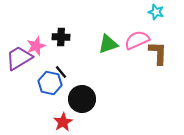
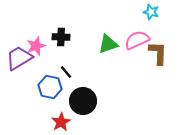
cyan star: moved 5 px left
black line: moved 5 px right
blue hexagon: moved 4 px down
black circle: moved 1 px right, 2 px down
red star: moved 2 px left
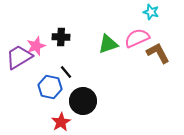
pink semicircle: moved 2 px up
brown L-shape: rotated 30 degrees counterclockwise
purple trapezoid: moved 1 px up
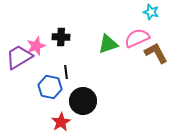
brown L-shape: moved 2 px left
black line: rotated 32 degrees clockwise
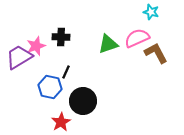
black line: rotated 32 degrees clockwise
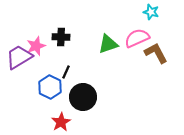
blue hexagon: rotated 15 degrees clockwise
black circle: moved 4 px up
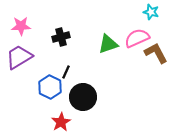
black cross: rotated 18 degrees counterclockwise
pink star: moved 15 px left, 20 px up; rotated 18 degrees clockwise
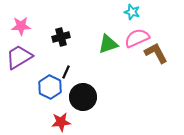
cyan star: moved 19 px left
red star: rotated 24 degrees clockwise
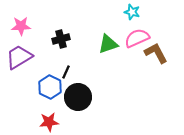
black cross: moved 2 px down
black circle: moved 5 px left
red star: moved 12 px left
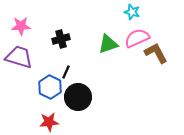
purple trapezoid: rotated 48 degrees clockwise
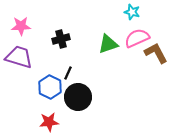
black line: moved 2 px right, 1 px down
